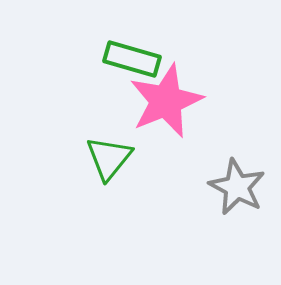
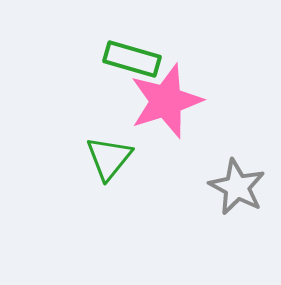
pink star: rotated 4 degrees clockwise
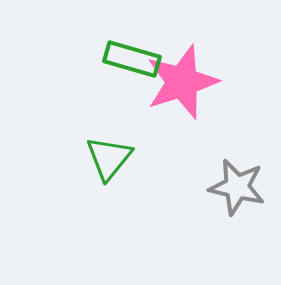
pink star: moved 16 px right, 19 px up
gray star: rotated 14 degrees counterclockwise
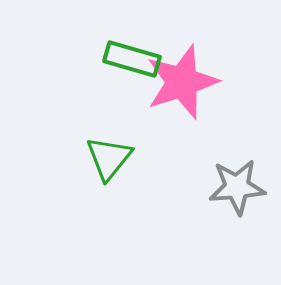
gray star: rotated 18 degrees counterclockwise
